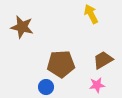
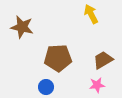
brown pentagon: moved 3 px left, 6 px up
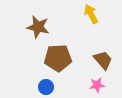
brown star: moved 16 px right
brown trapezoid: rotated 80 degrees clockwise
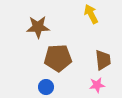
brown star: rotated 15 degrees counterclockwise
brown trapezoid: rotated 35 degrees clockwise
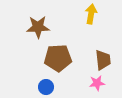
yellow arrow: rotated 36 degrees clockwise
pink star: moved 2 px up
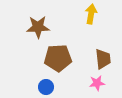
brown trapezoid: moved 1 px up
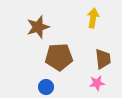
yellow arrow: moved 2 px right, 4 px down
brown star: rotated 15 degrees counterclockwise
brown pentagon: moved 1 px right, 1 px up
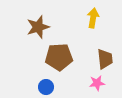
brown trapezoid: moved 2 px right
